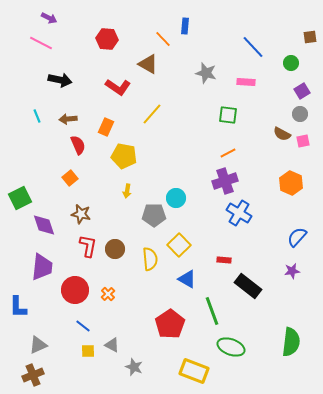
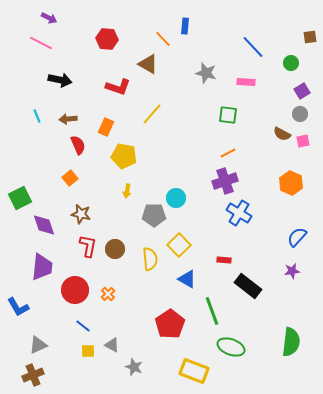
red L-shape at (118, 87): rotated 15 degrees counterclockwise
blue L-shape at (18, 307): rotated 30 degrees counterclockwise
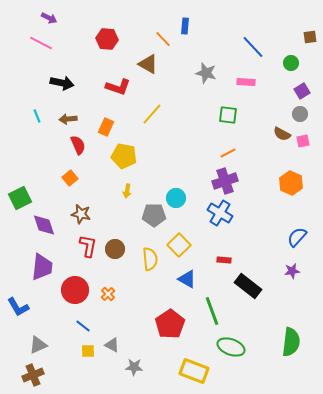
black arrow at (60, 80): moved 2 px right, 3 px down
blue cross at (239, 213): moved 19 px left
gray star at (134, 367): rotated 18 degrees counterclockwise
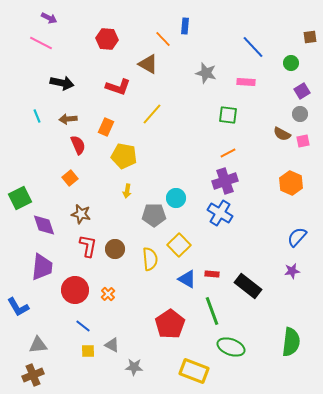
red rectangle at (224, 260): moved 12 px left, 14 px down
gray triangle at (38, 345): rotated 18 degrees clockwise
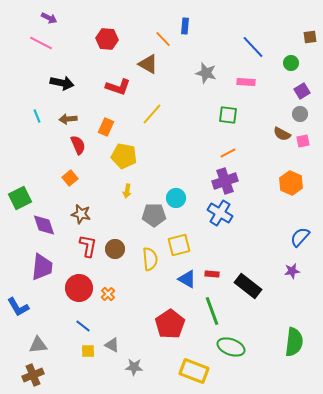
blue semicircle at (297, 237): moved 3 px right
yellow square at (179, 245): rotated 30 degrees clockwise
red circle at (75, 290): moved 4 px right, 2 px up
green semicircle at (291, 342): moved 3 px right
